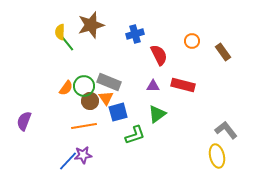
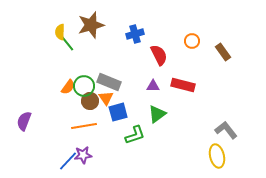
orange semicircle: moved 2 px right, 1 px up
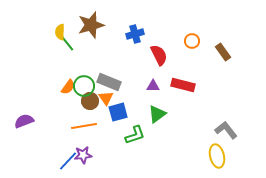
purple semicircle: rotated 48 degrees clockwise
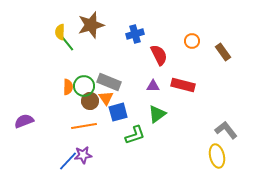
orange semicircle: rotated 35 degrees counterclockwise
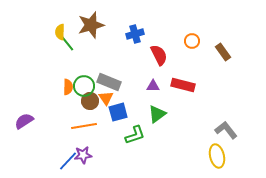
purple semicircle: rotated 12 degrees counterclockwise
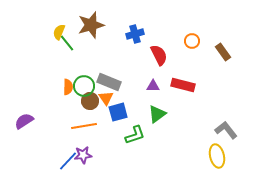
yellow semicircle: moved 1 px left; rotated 21 degrees clockwise
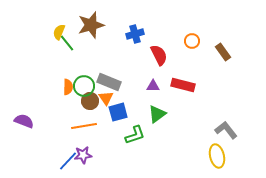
purple semicircle: rotated 54 degrees clockwise
